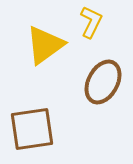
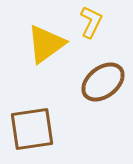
yellow triangle: moved 1 px right, 1 px up
brown ellipse: rotated 24 degrees clockwise
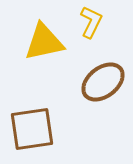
yellow triangle: moved 2 px left, 2 px up; rotated 24 degrees clockwise
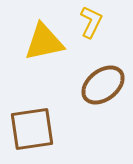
brown ellipse: moved 3 px down
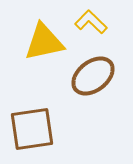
yellow L-shape: rotated 72 degrees counterclockwise
brown ellipse: moved 10 px left, 9 px up
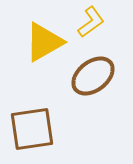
yellow L-shape: rotated 100 degrees clockwise
yellow triangle: rotated 18 degrees counterclockwise
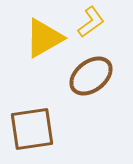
yellow triangle: moved 4 px up
brown ellipse: moved 2 px left
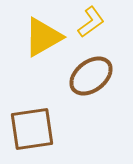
yellow triangle: moved 1 px left, 1 px up
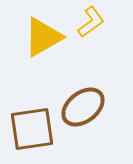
brown ellipse: moved 8 px left, 31 px down
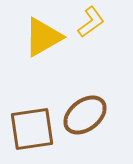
brown ellipse: moved 2 px right, 8 px down
